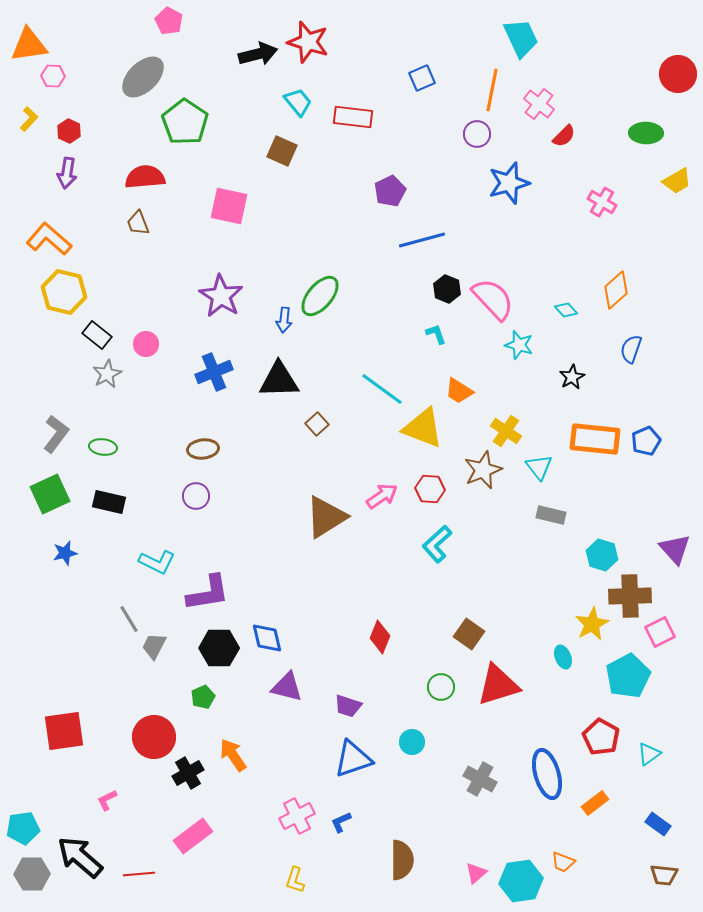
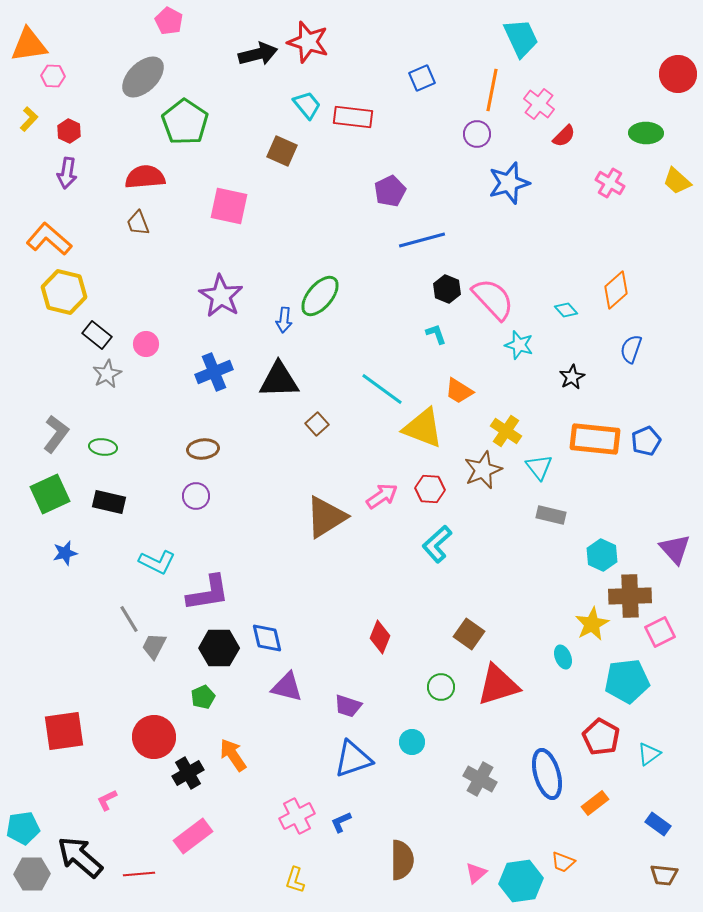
cyan trapezoid at (298, 102): moved 9 px right, 3 px down
yellow trapezoid at (677, 181): rotated 72 degrees clockwise
pink cross at (602, 202): moved 8 px right, 19 px up
cyan hexagon at (602, 555): rotated 8 degrees clockwise
cyan pentagon at (628, 676): moved 1 px left, 5 px down; rotated 21 degrees clockwise
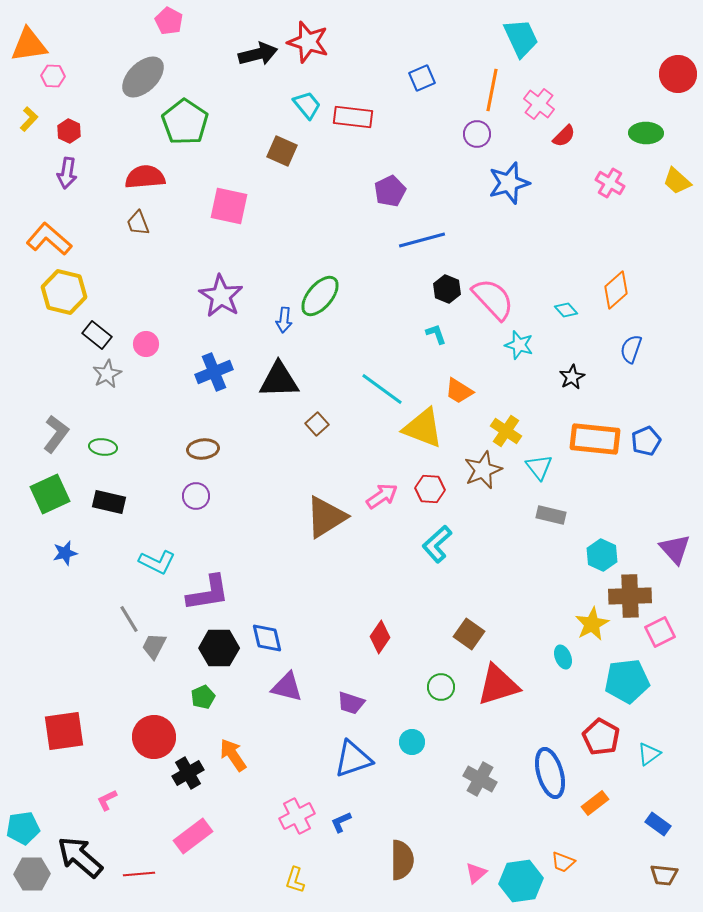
red diamond at (380, 637): rotated 12 degrees clockwise
purple trapezoid at (348, 706): moved 3 px right, 3 px up
blue ellipse at (547, 774): moved 3 px right, 1 px up
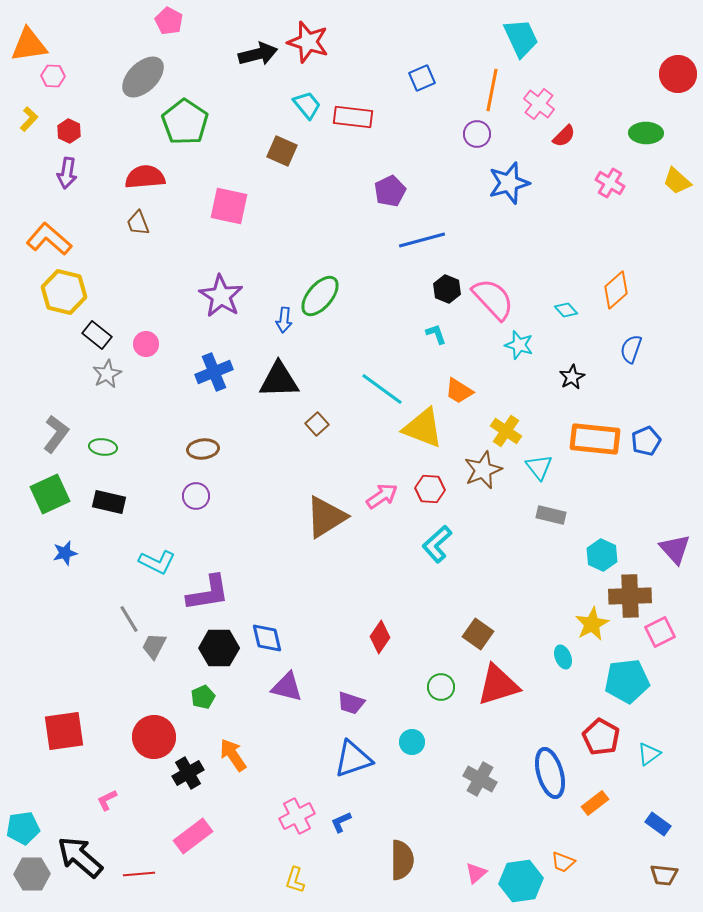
brown square at (469, 634): moved 9 px right
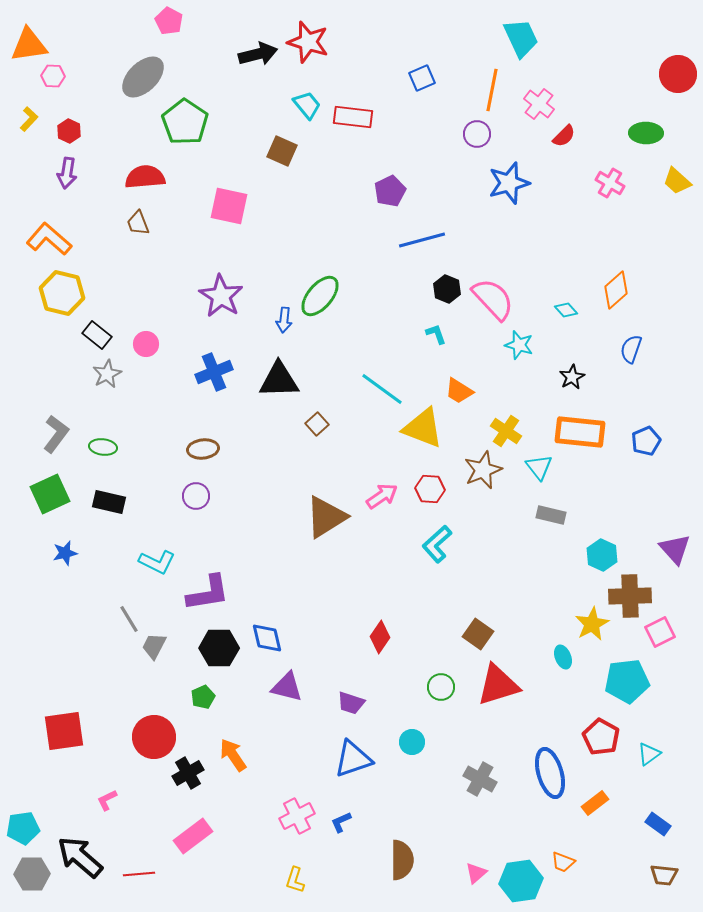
yellow hexagon at (64, 292): moved 2 px left, 1 px down
orange rectangle at (595, 439): moved 15 px left, 7 px up
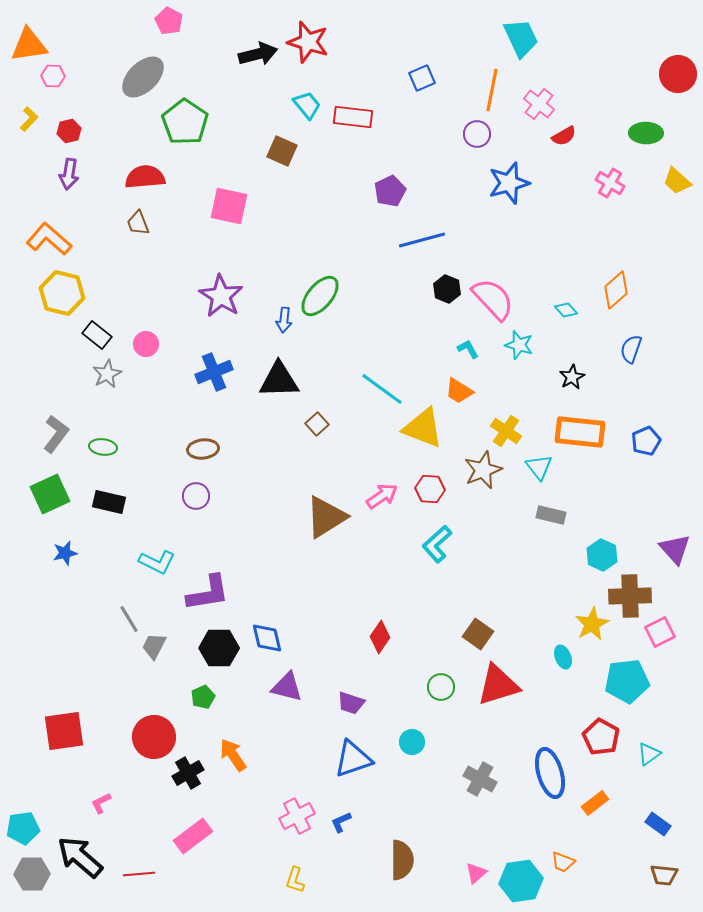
red hexagon at (69, 131): rotated 20 degrees clockwise
red semicircle at (564, 136): rotated 15 degrees clockwise
purple arrow at (67, 173): moved 2 px right, 1 px down
cyan L-shape at (436, 334): moved 32 px right, 15 px down; rotated 10 degrees counterclockwise
pink L-shape at (107, 800): moved 6 px left, 3 px down
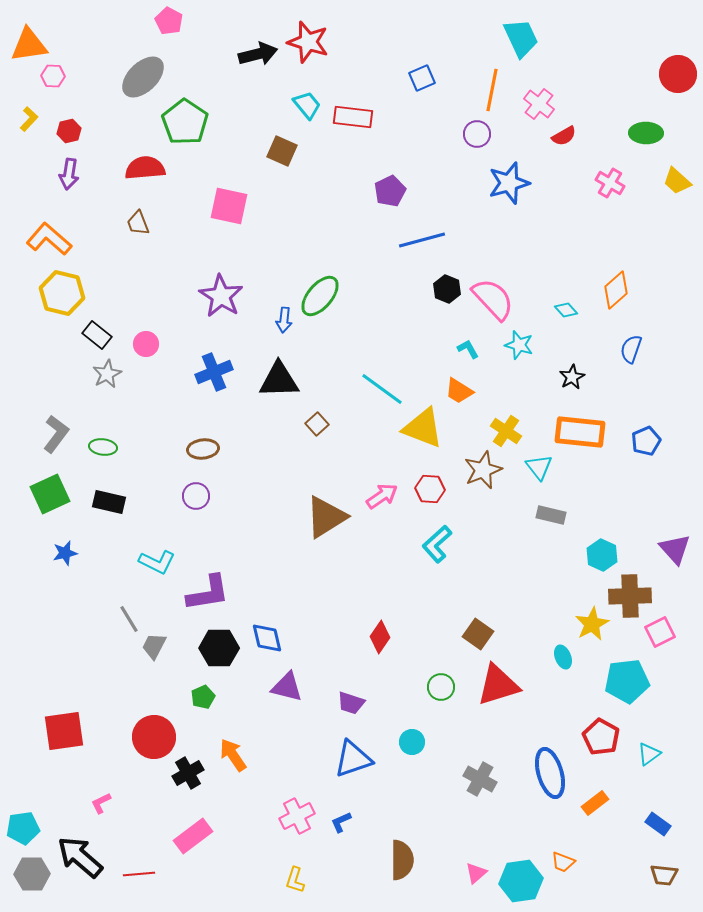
red semicircle at (145, 177): moved 9 px up
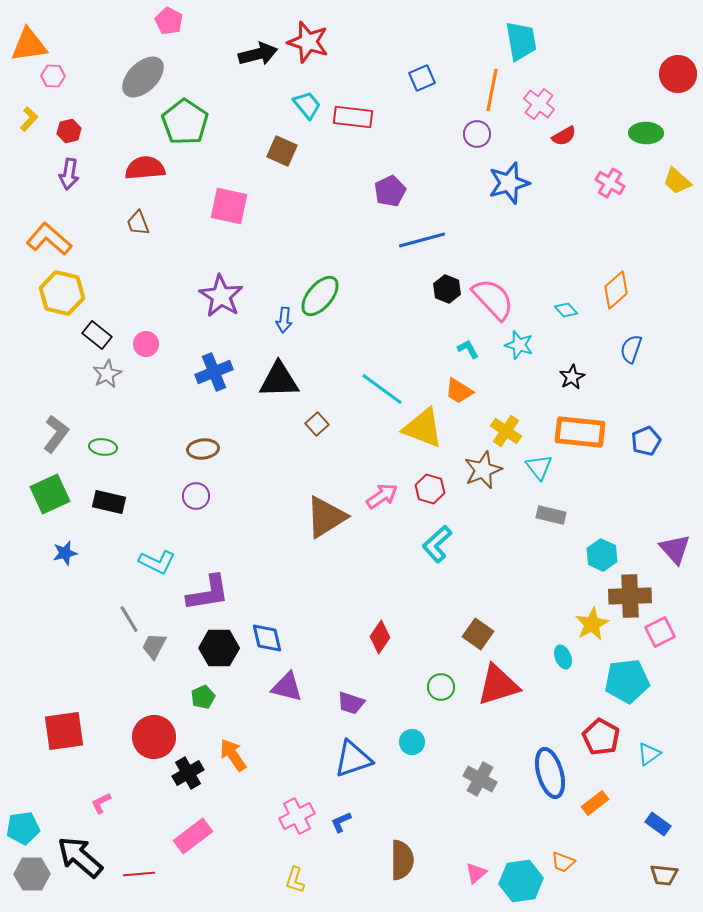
cyan trapezoid at (521, 38): moved 3 px down; rotated 15 degrees clockwise
red hexagon at (430, 489): rotated 12 degrees clockwise
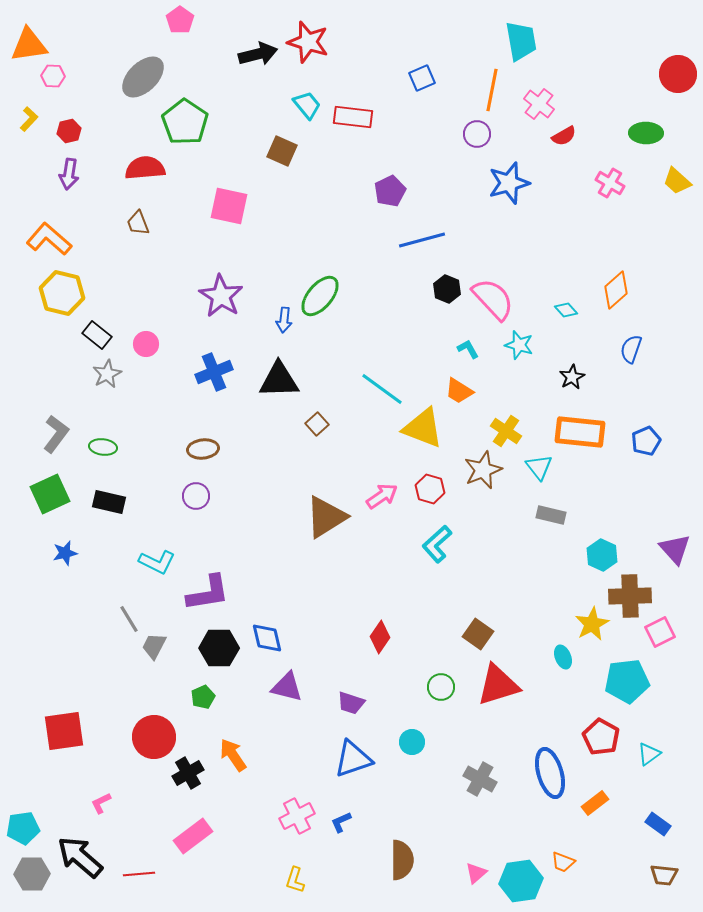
pink pentagon at (169, 21): moved 11 px right, 1 px up; rotated 8 degrees clockwise
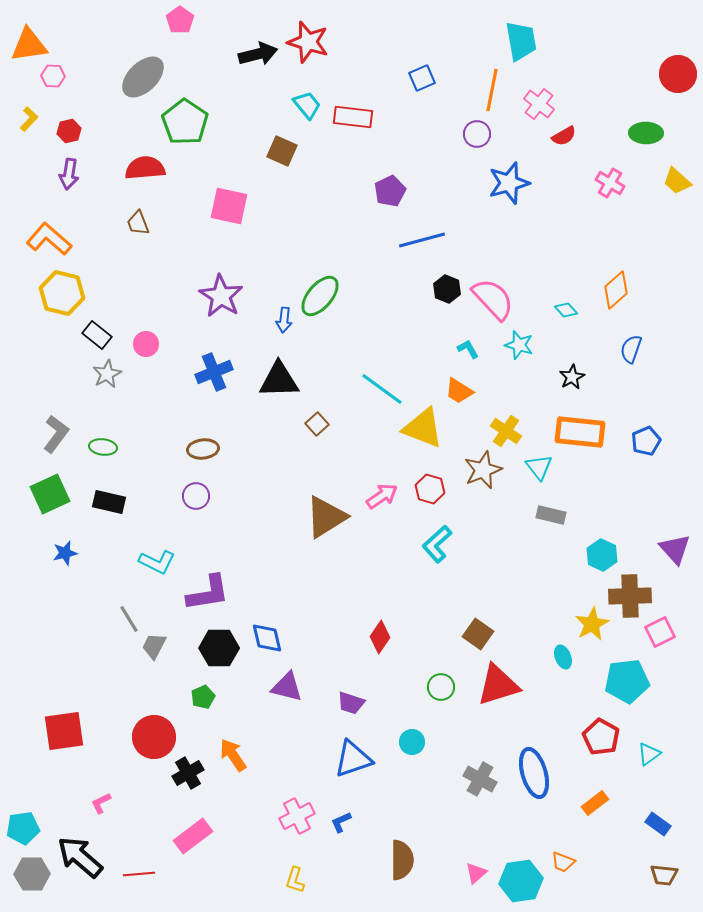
blue ellipse at (550, 773): moved 16 px left
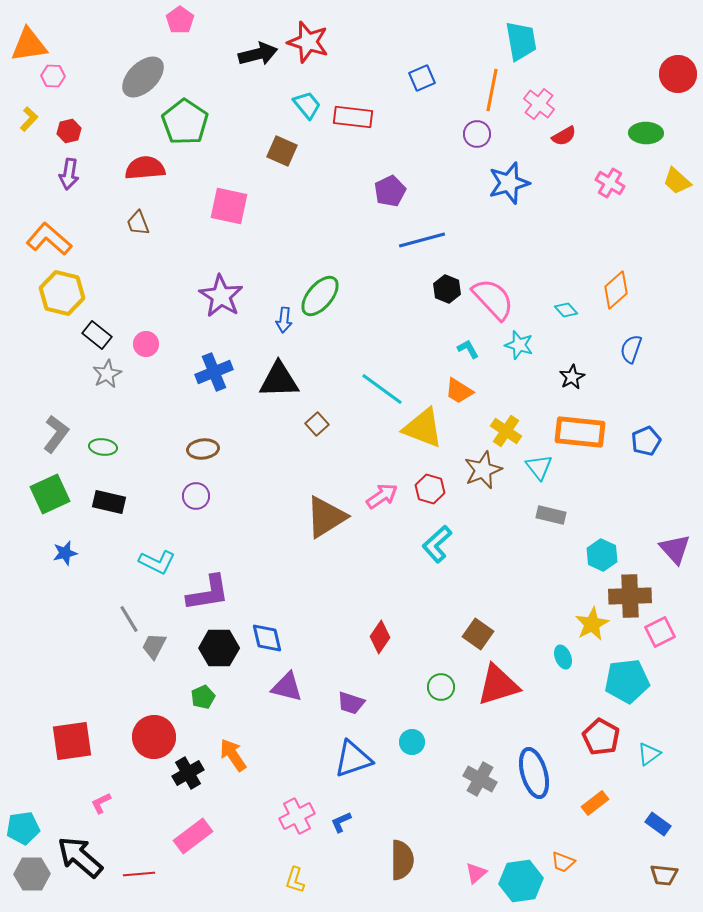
red square at (64, 731): moved 8 px right, 10 px down
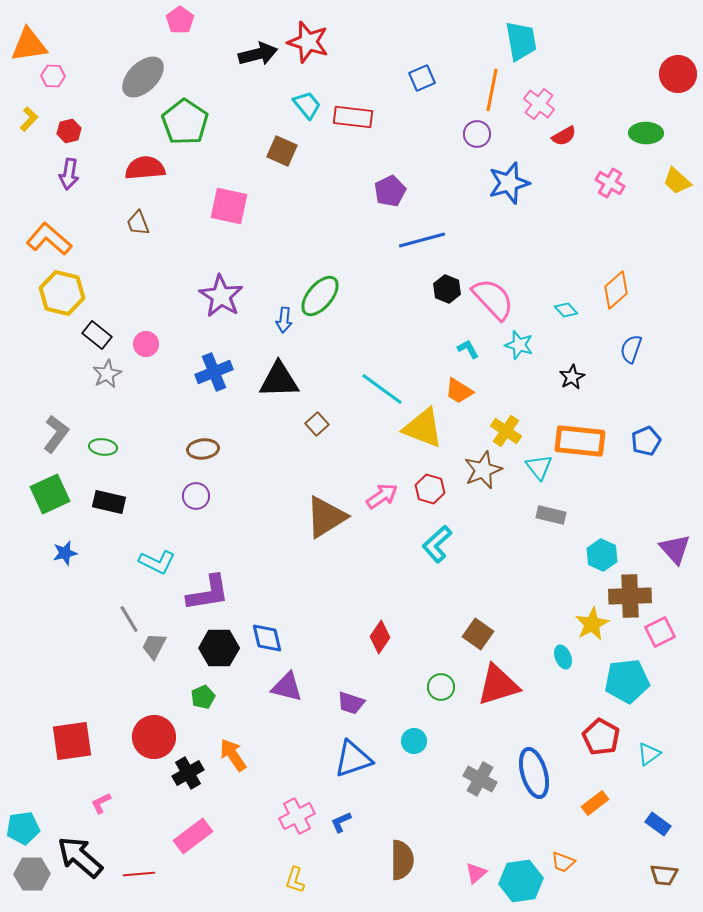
orange rectangle at (580, 432): moved 9 px down
cyan circle at (412, 742): moved 2 px right, 1 px up
